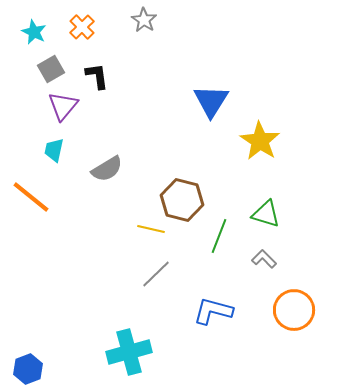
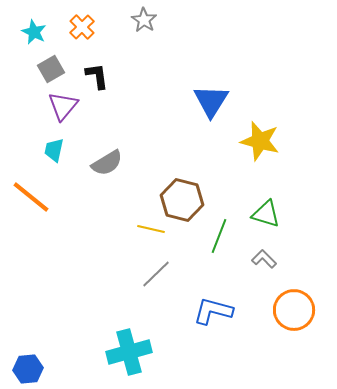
yellow star: rotated 18 degrees counterclockwise
gray semicircle: moved 6 px up
blue hexagon: rotated 16 degrees clockwise
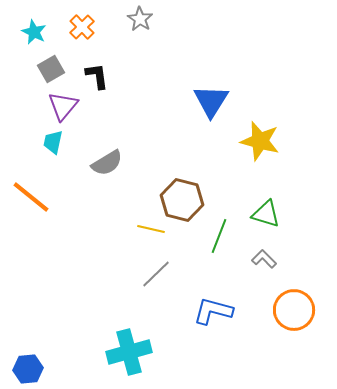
gray star: moved 4 px left, 1 px up
cyan trapezoid: moved 1 px left, 8 px up
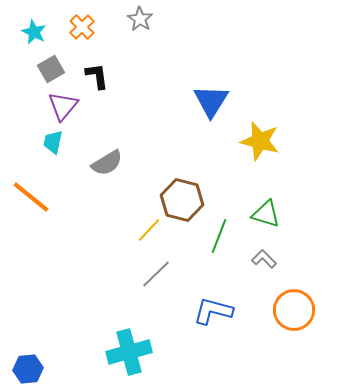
yellow line: moved 2 px left, 1 px down; rotated 60 degrees counterclockwise
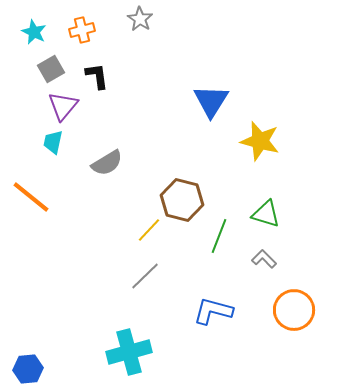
orange cross: moved 3 px down; rotated 30 degrees clockwise
gray line: moved 11 px left, 2 px down
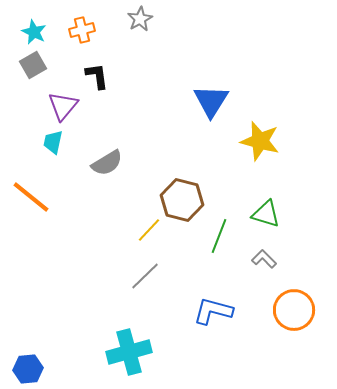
gray star: rotated 10 degrees clockwise
gray square: moved 18 px left, 4 px up
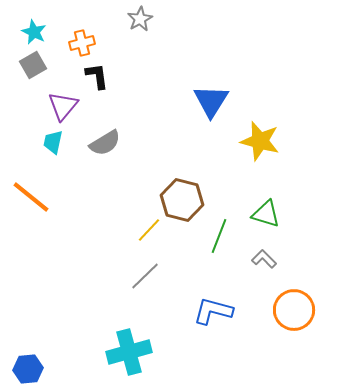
orange cross: moved 13 px down
gray semicircle: moved 2 px left, 20 px up
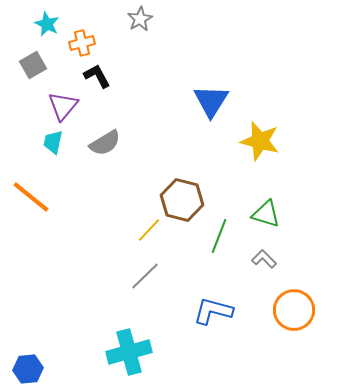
cyan star: moved 13 px right, 8 px up
black L-shape: rotated 20 degrees counterclockwise
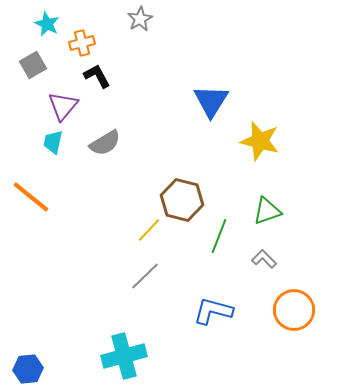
green triangle: moved 1 px right, 3 px up; rotated 36 degrees counterclockwise
cyan cross: moved 5 px left, 4 px down
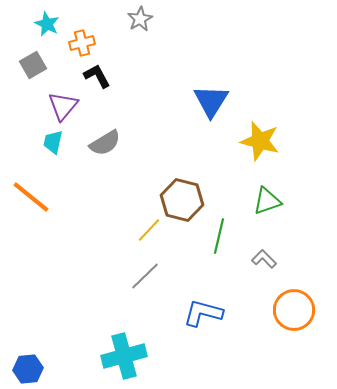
green triangle: moved 10 px up
green line: rotated 8 degrees counterclockwise
blue L-shape: moved 10 px left, 2 px down
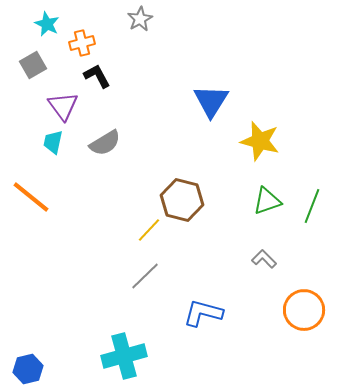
purple triangle: rotated 16 degrees counterclockwise
green line: moved 93 px right, 30 px up; rotated 8 degrees clockwise
orange circle: moved 10 px right
blue hexagon: rotated 8 degrees counterclockwise
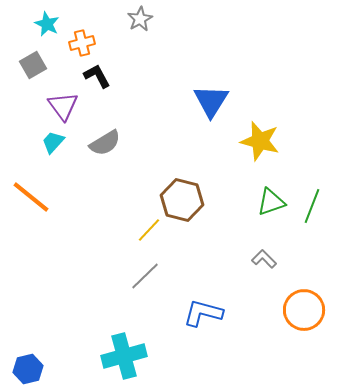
cyan trapezoid: rotated 30 degrees clockwise
green triangle: moved 4 px right, 1 px down
